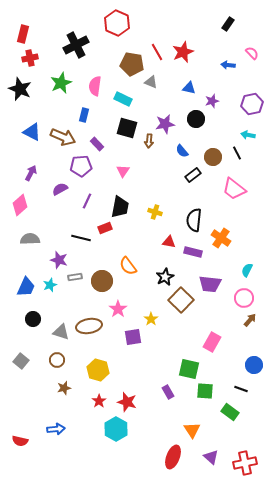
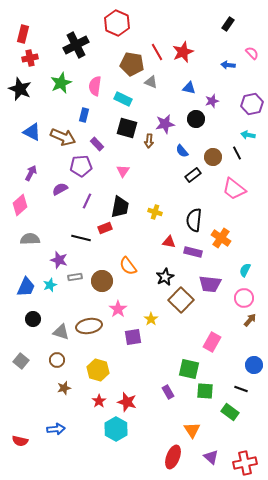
cyan semicircle at (247, 270): moved 2 px left
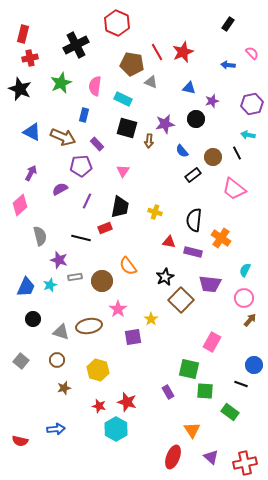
gray semicircle at (30, 239): moved 10 px right, 3 px up; rotated 78 degrees clockwise
black line at (241, 389): moved 5 px up
red star at (99, 401): moved 5 px down; rotated 24 degrees counterclockwise
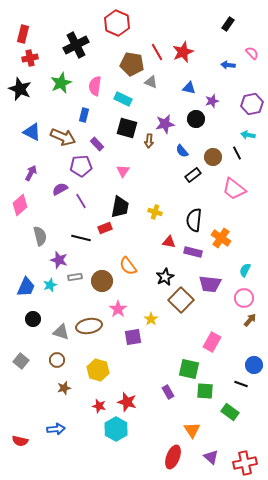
purple line at (87, 201): moved 6 px left; rotated 56 degrees counterclockwise
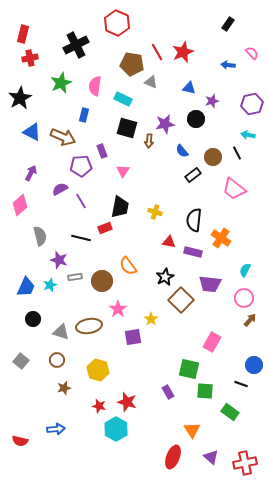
black star at (20, 89): moved 9 px down; rotated 20 degrees clockwise
purple rectangle at (97, 144): moved 5 px right, 7 px down; rotated 24 degrees clockwise
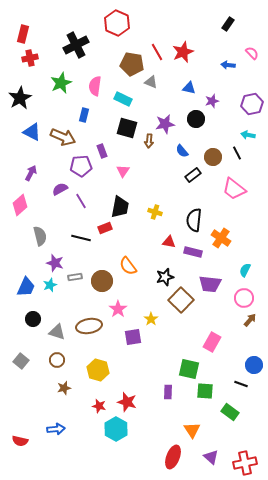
purple star at (59, 260): moved 4 px left, 3 px down
black star at (165, 277): rotated 12 degrees clockwise
gray triangle at (61, 332): moved 4 px left
purple rectangle at (168, 392): rotated 32 degrees clockwise
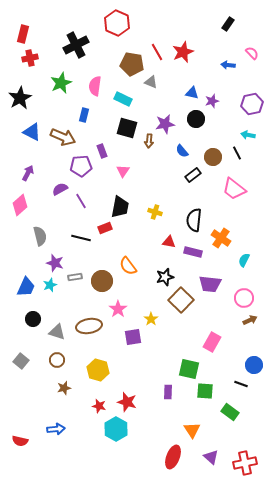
blue triangle at (189, 88): moved 3 px right, 5 px down
purple arrow at (31, 173): moved 3 px left
cyan semicircle at (245, 270): moved 1 px left, 10 px up
brown arrow at (250, 320): rotated 24 degrees clockwise
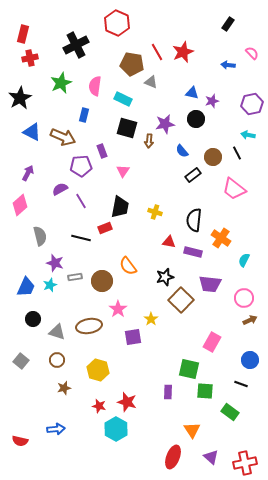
blue circle at (254, 365): moved 4 px left, 5 px up
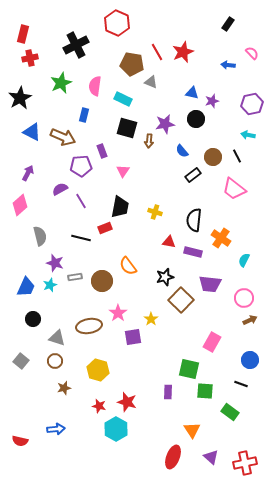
black line at (237, 153): moved 3 px down
pink star at (118, 309): moved 4 px down
gray triangle at (57, 332): moved 6 px down
brown circle at (57, 360): moved 2 px left, 1 px down
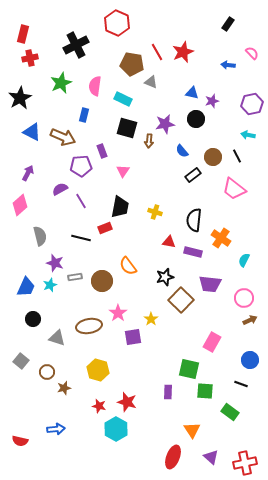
brown circle at (55, 361): moved 8 px left, 11 px down
